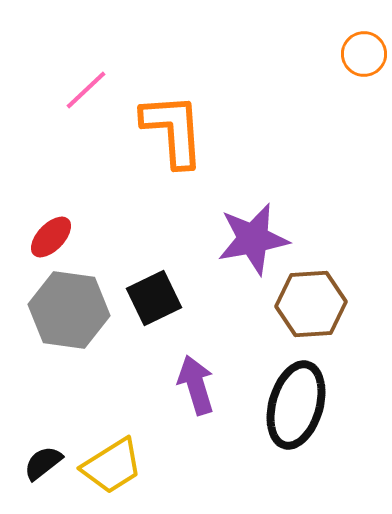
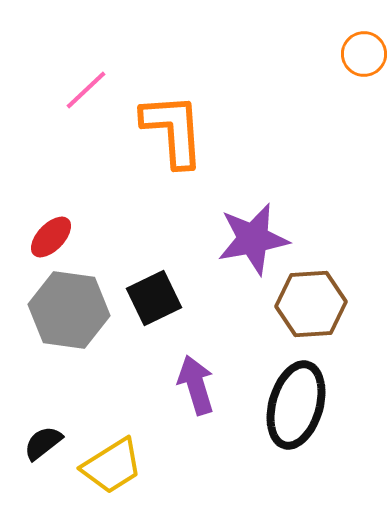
black semicircle: moved 20 px up
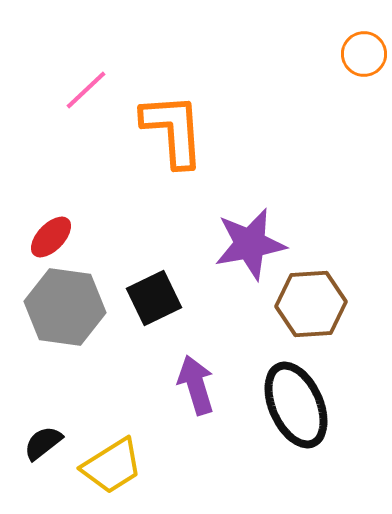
purple star: moved 3 px left, 5 px down
gray hexagon: moved 4 px left, 3 px up
black ellipse: rotated 40 degrees counterclockwise
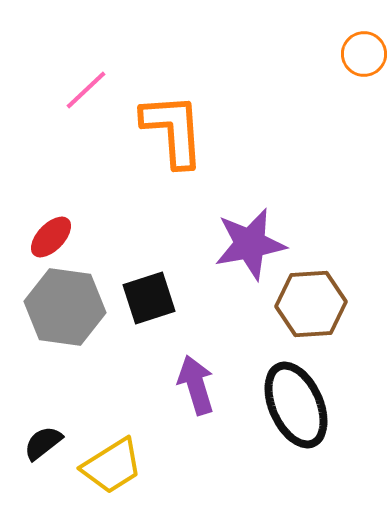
black square: moved 5 px left; rotated 8 degrees clockwise
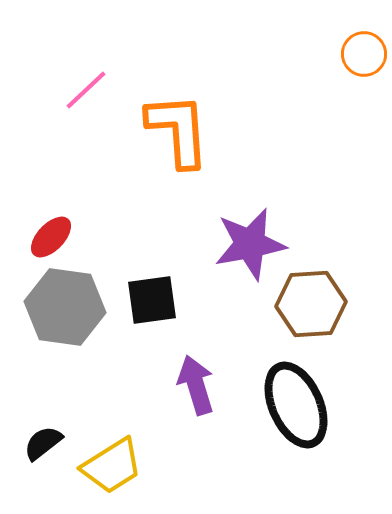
orange L-shape: moved 5 px right
black square: moved 3 px right, 2 px down; rotated 10 degrees clockwise
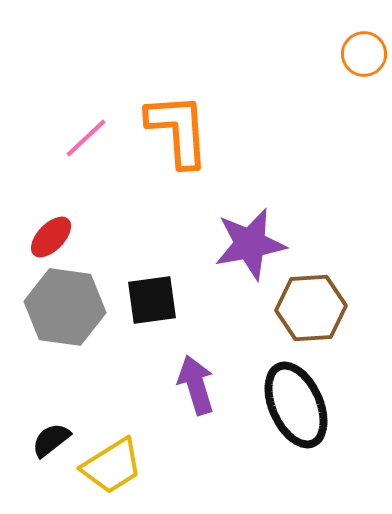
pink line: moved 48 px down
brown hexagon: moved 4 px down
black semicircle: moved 8 px right, 3 px up
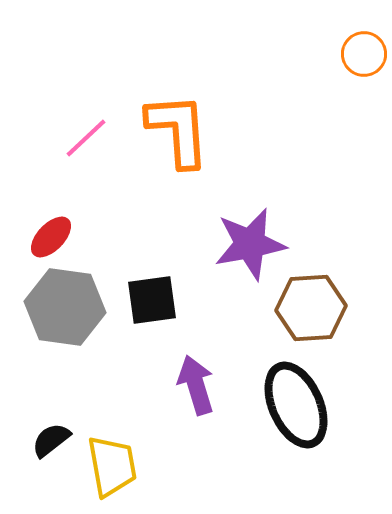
yellow trapezoid: rotated 68 degrees counterclockwise
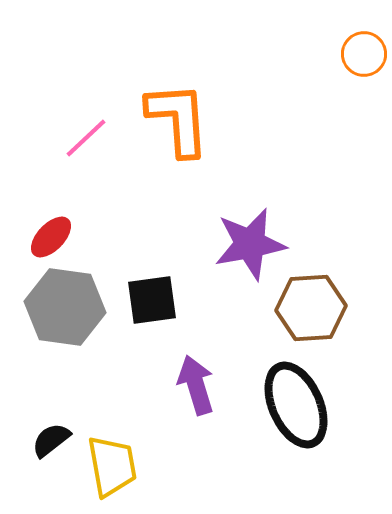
orange L-shape: moved 11 px up
